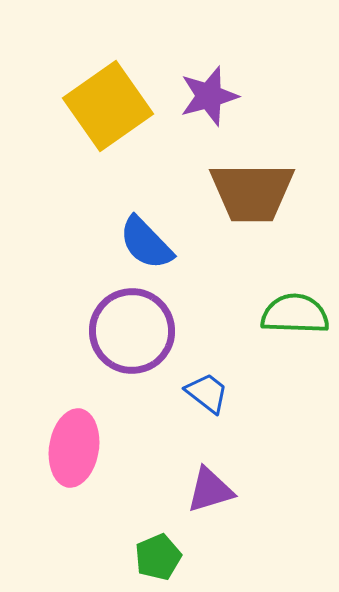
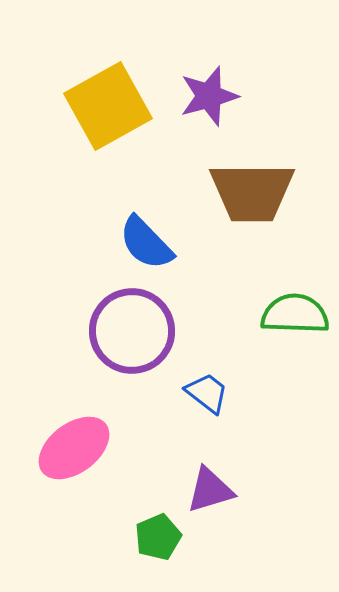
yellow square: rotated 6 degrees clockwise
pink ellipse: rotated 44 degrees clockwise
green pentagon: moved 20 px up
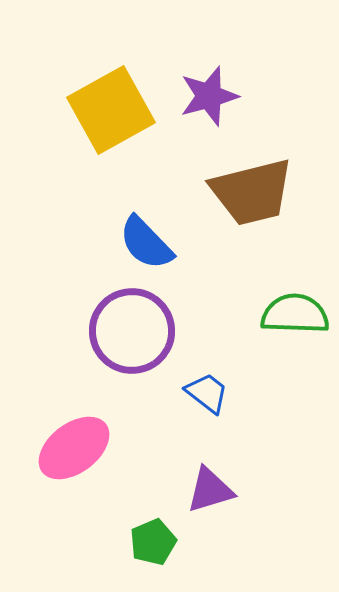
yellow square: moved 3 px right, 4 px down
brown trapezoid: rotated 14 degrees counterclockwise
green pentagon: moved 5 px left, 5 px down
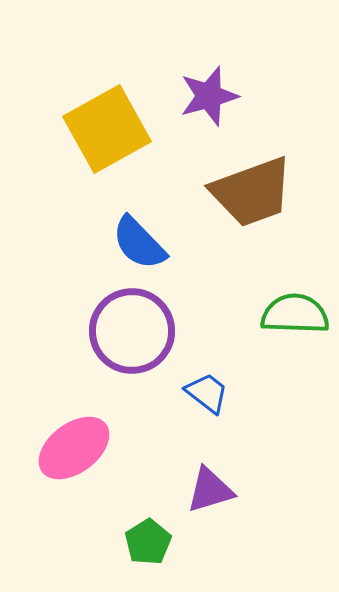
yellow square: moved 4 px left, 19 px down
brown trapezoid: rotated 6 degrees counterclockwise
blue semicircle: moved 7 px left
green pentagon: moved 5 px left; rotated 9 degrees counterclockwise
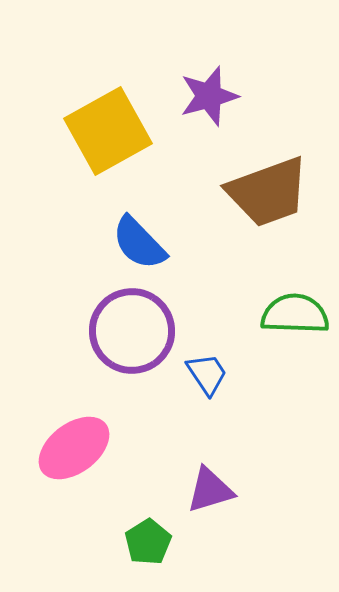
yellow square: moved 1 px right, 2 px down
brown trapezoid: moved 16 px right
blue trapezoid: moved 19 px up; rotated 18 degrees clockwise
